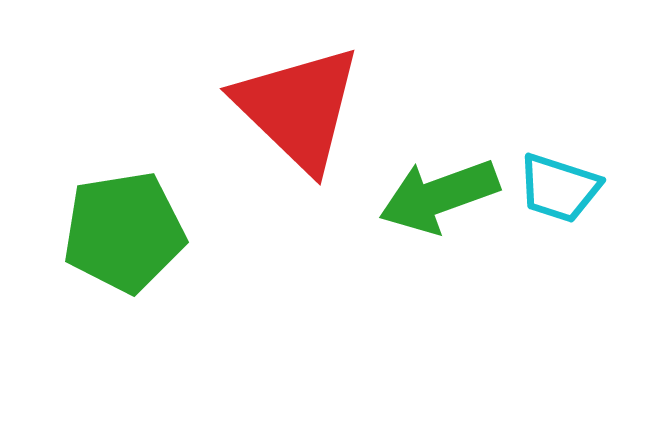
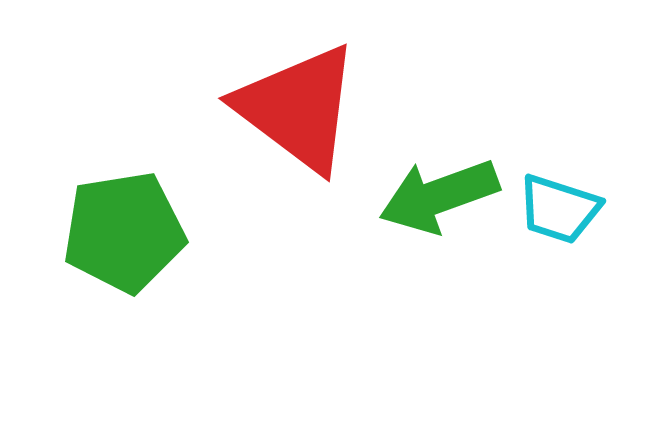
red triangle: rotated 7 degrees counterclockwise
cyan trapezoid: moved 21 px down
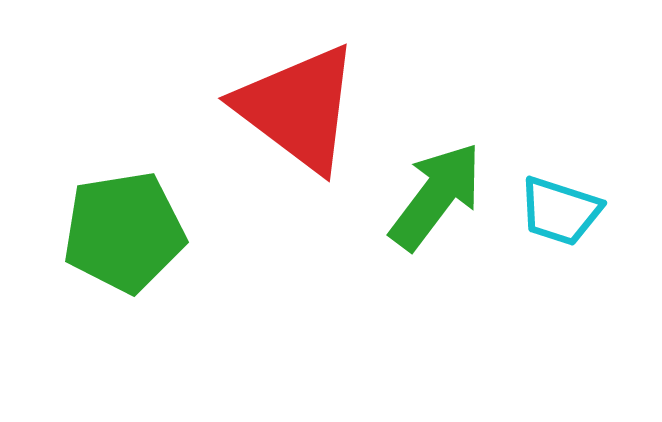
green arrow: moved 3 px left; rotated 147 degrees clockwise
cyan trapezoid: moved 1 px right, 2 px down
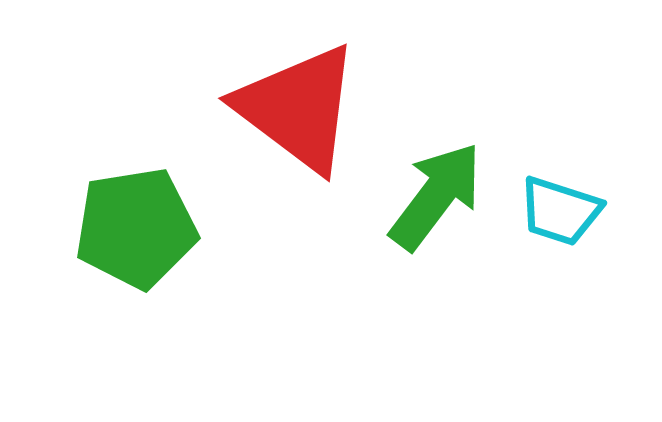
green pentagon: moved 12 px right, 4 px up
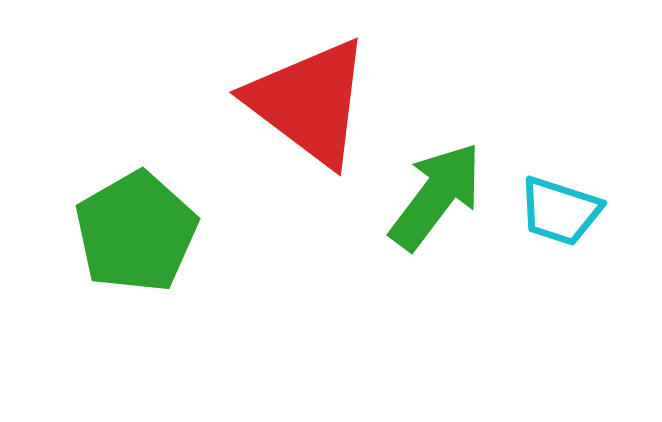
red triangle: moved 11 px right, 6 px up
green pentagon: moved 4 px down; rotated 21 degrees counterclockwise
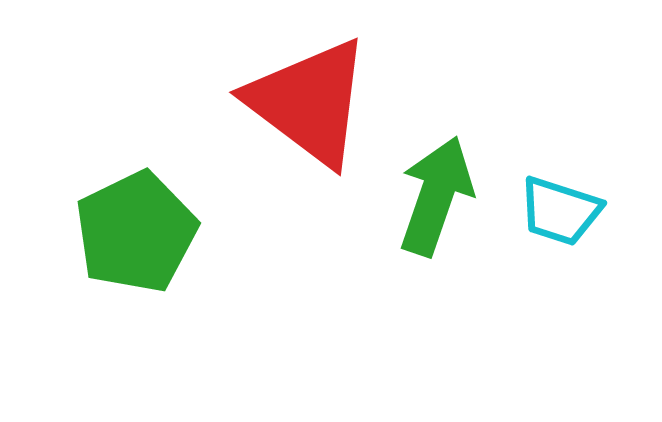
green arrow: rotated 18 degrees counterclockwise
green pentagon: rotated 4 degrees clockwise
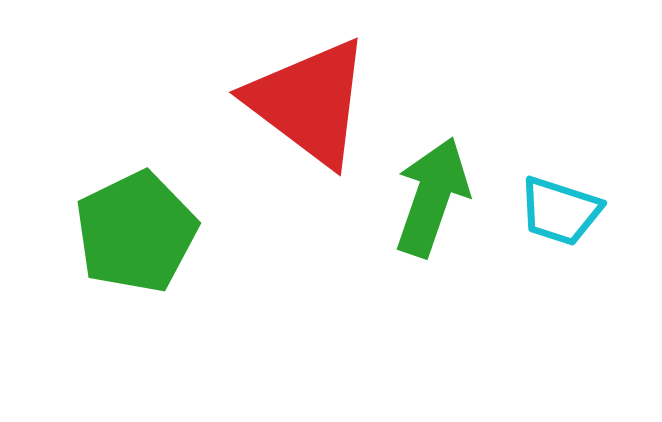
green arrow: moved 4 px left, 1 px down
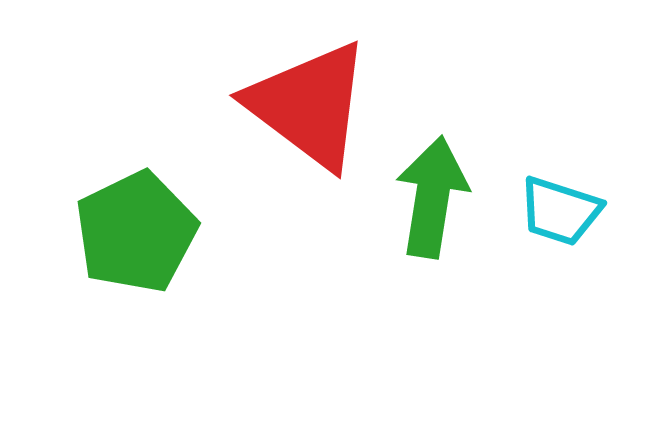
red triangle: moved 3 px down
green arrow: rotated 10 degrees counterclockwise
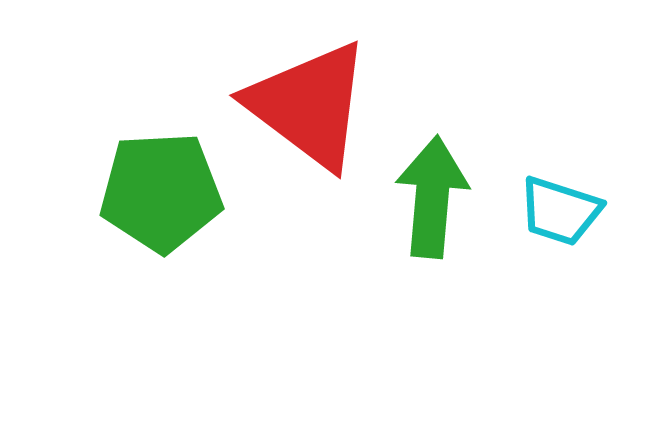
green arrow: rotated 4 degrees counterclockwise
green pentagon: moved 25 px right, 40 px up; rotated 23 degrees clockwise
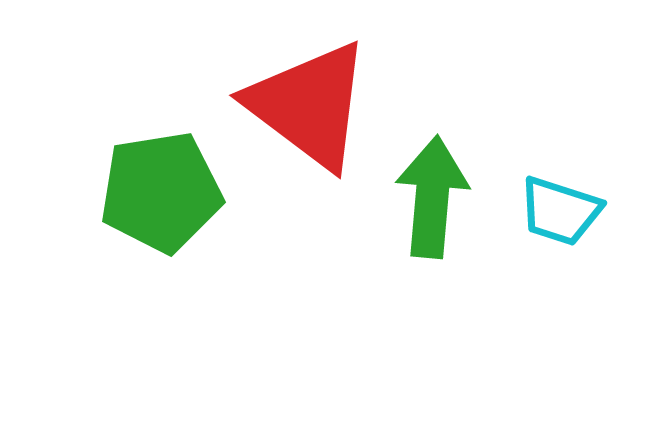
green pentagon: rotated 6 degrees counterclockwise
